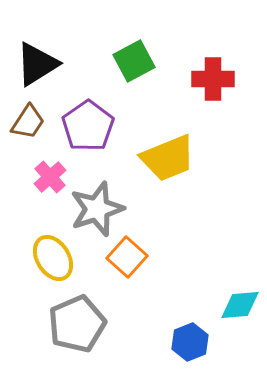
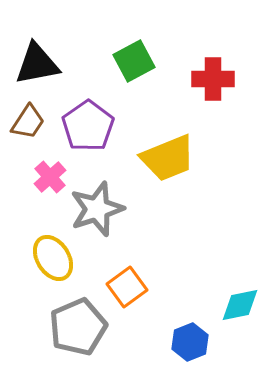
black triangle: rotated 21 degrees clockwise
orange square: moved 30 px down; rotated 12 degrees clockwise
cyan diamond: rotated 6 degrees counterclockwise
gray pentagon: moved 1 px right, 3 px down
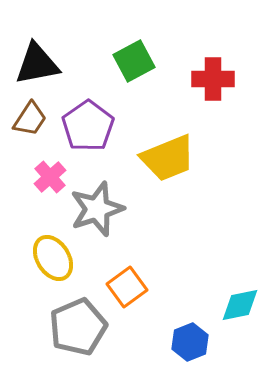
brown trapezoid: moved 2 px right, 3 px up
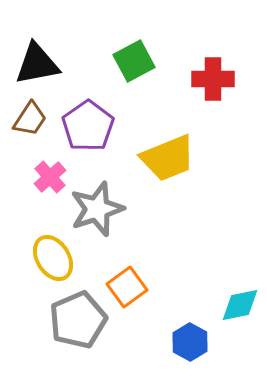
gray pentagon: moved 7 px up
blue hexagon: rotated 9 degrees counterclockwise
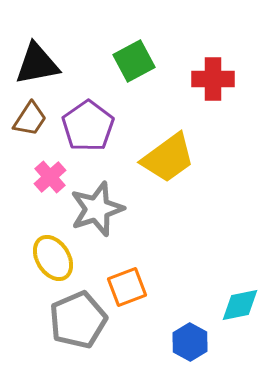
yellow trapezoid: rotated 14 degrees counterclockwise
orange square: rotated 15 degrees clockwise
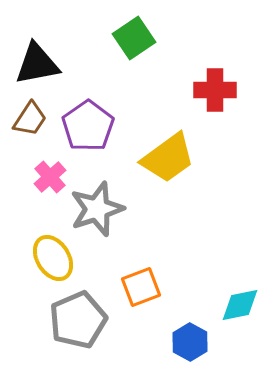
green square: moved 23 px up; rotated 6 degrees counterclockwise
red cross: moved 2 px right, 11 px down
orange square: moved 14 px right
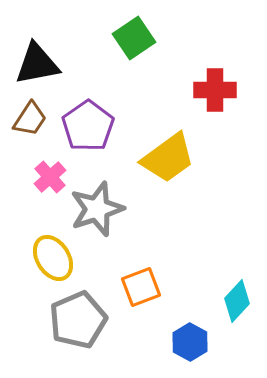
cyan diamond: moved 3 px left, 4 px up; rotated 36 degrees counterclockwise
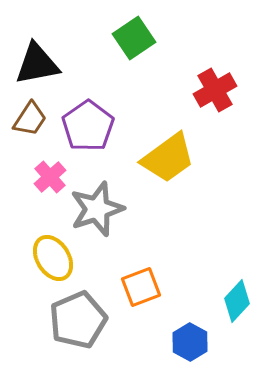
red cross: rotated 30 degrees counterclockwise
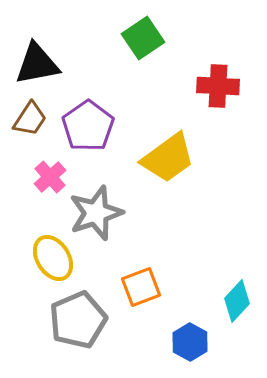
green square: moved 9 px right
red cross: moved 3 px right, 4 px up; rotated 33 degrees clockwise
gray star: moved 1 px left, 4 px down
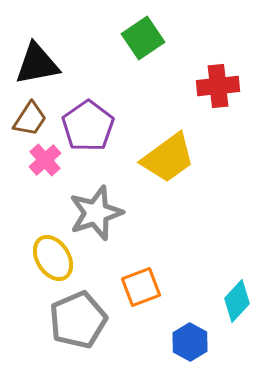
red cross: rotated 9 degrees counterclockwise
pink cross: moved 5 px left, 17 px up
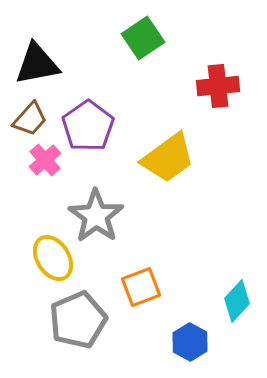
brown trapezoid: rotated 9 degrees clockwise
gray star: moved 3 px down; rotated 18 degrees counterclockwise
